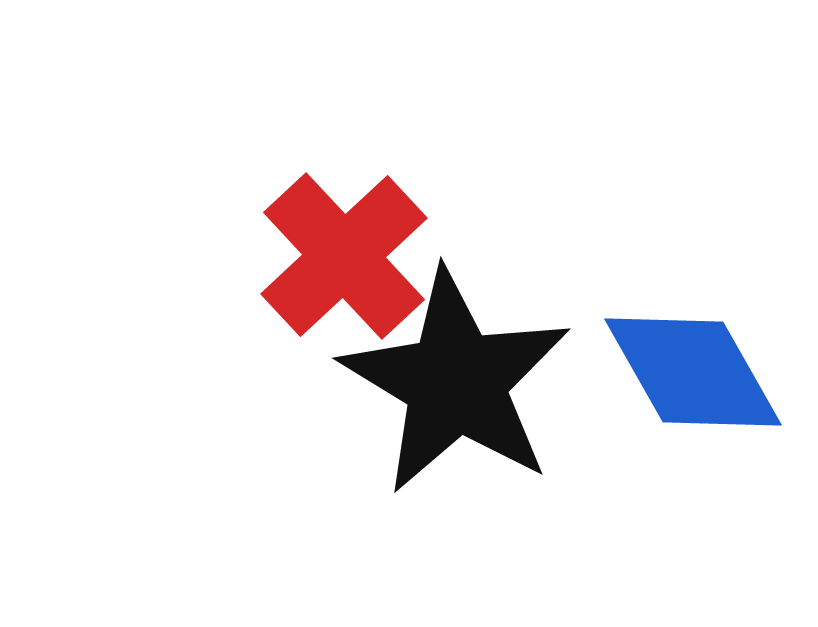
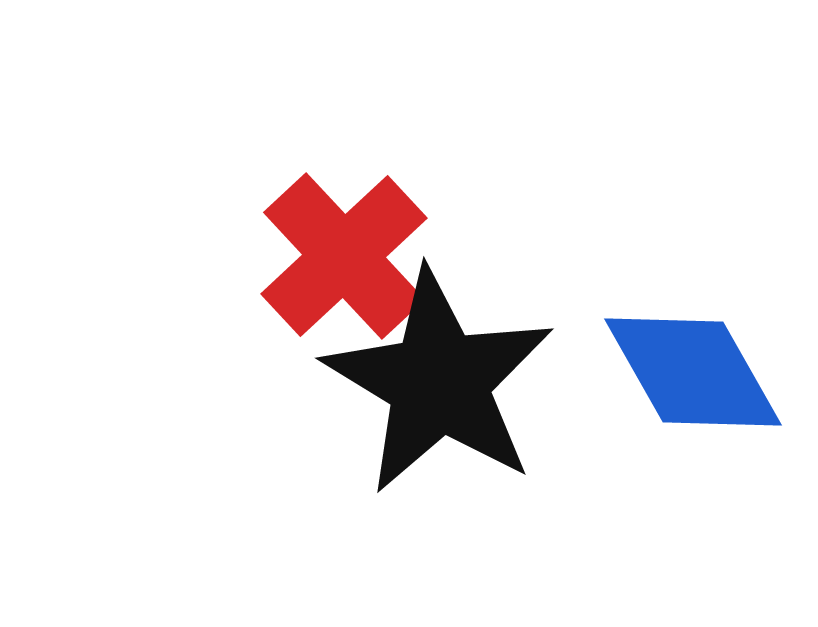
black star: moved 17 px left
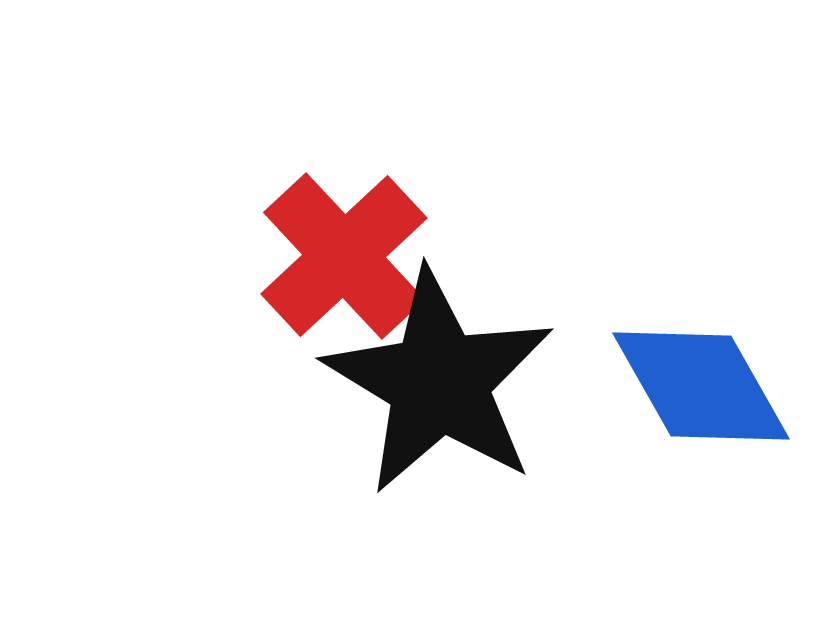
blue diamond: moved 8 px right, 14 px down
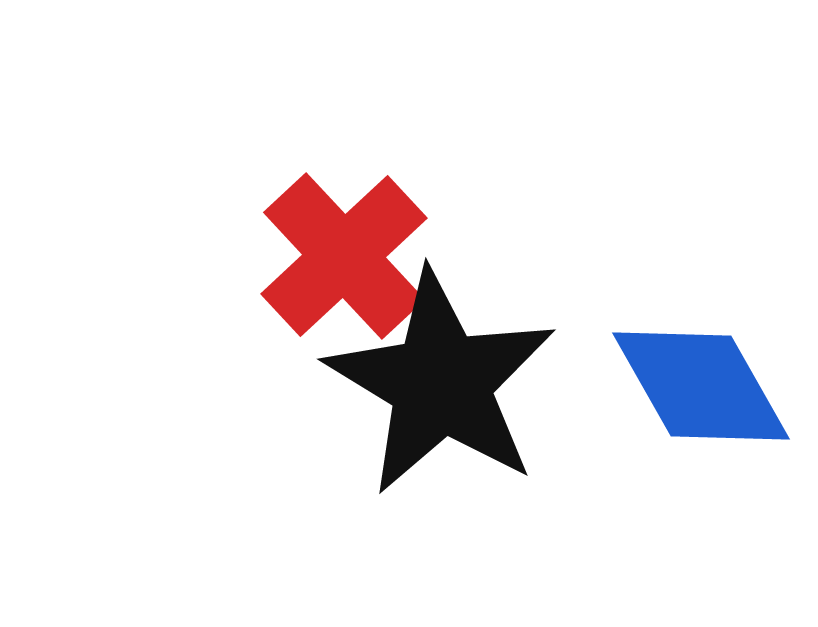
black star: moved 2 px right, 1 px down
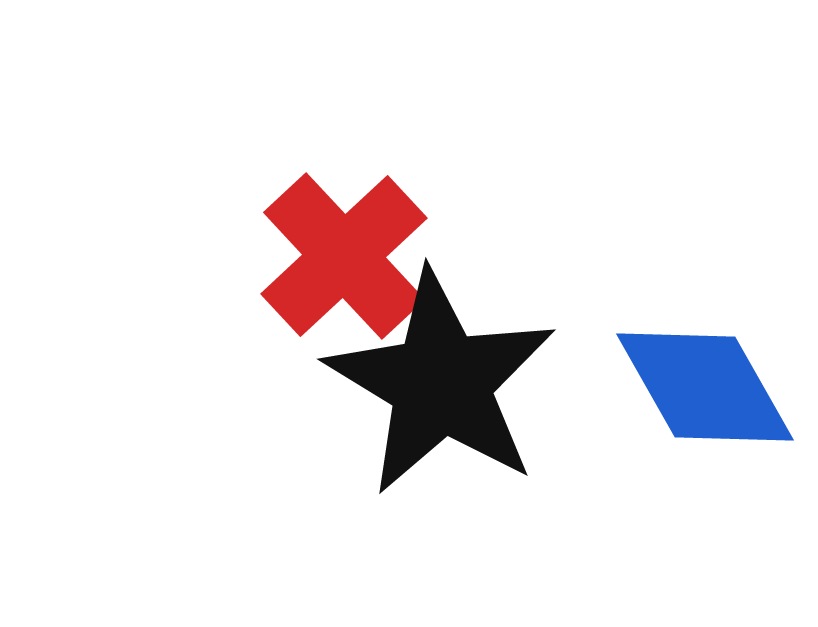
blue diamond: moved 4 px right, 1 px down
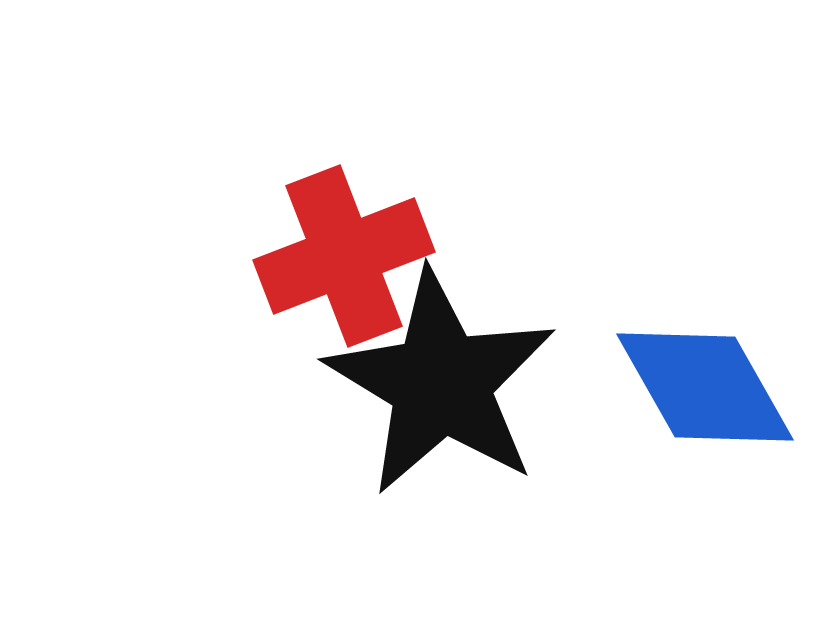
red cross: rotated 22 degrees clockwise
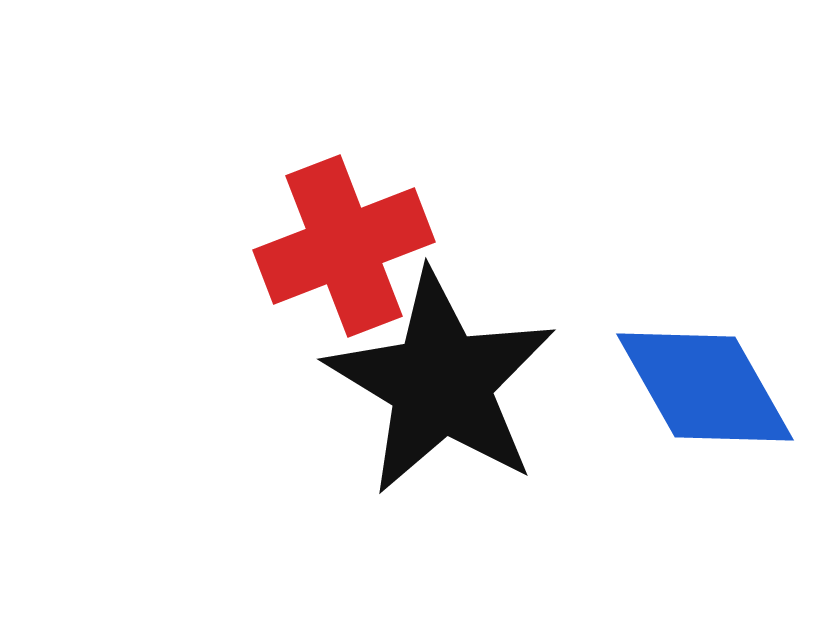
red cross: moved 10 px up
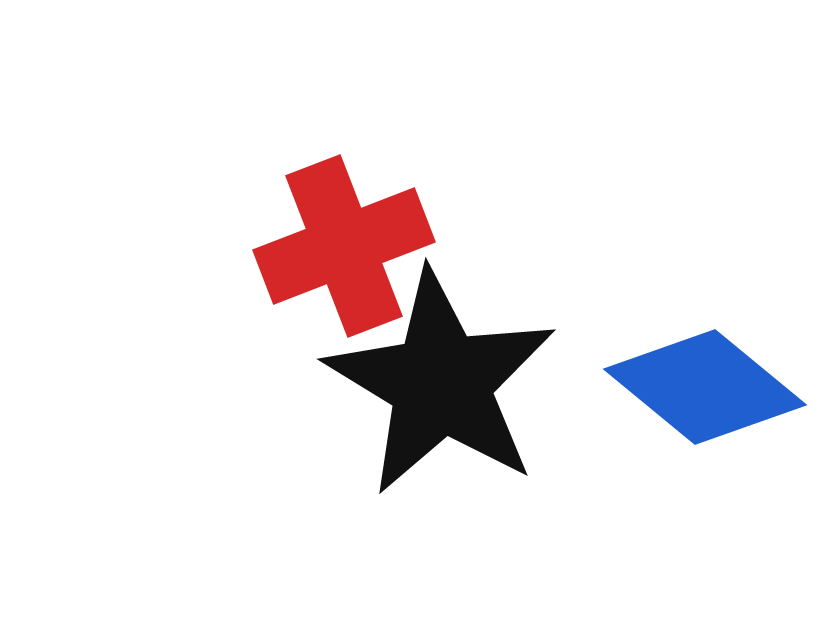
blue diamond: rotated 21 degrees counterclockwise
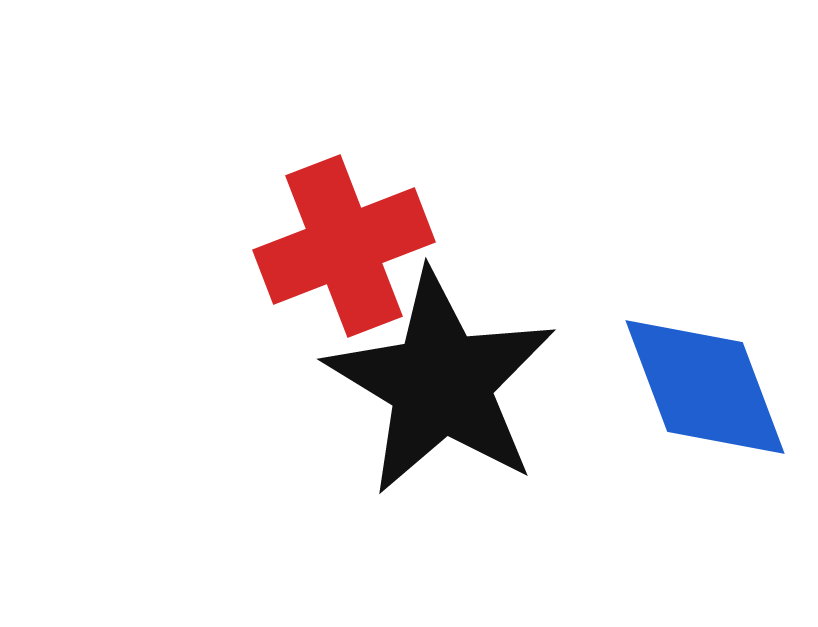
blue diamond: rotated 30 degrees clockwise
